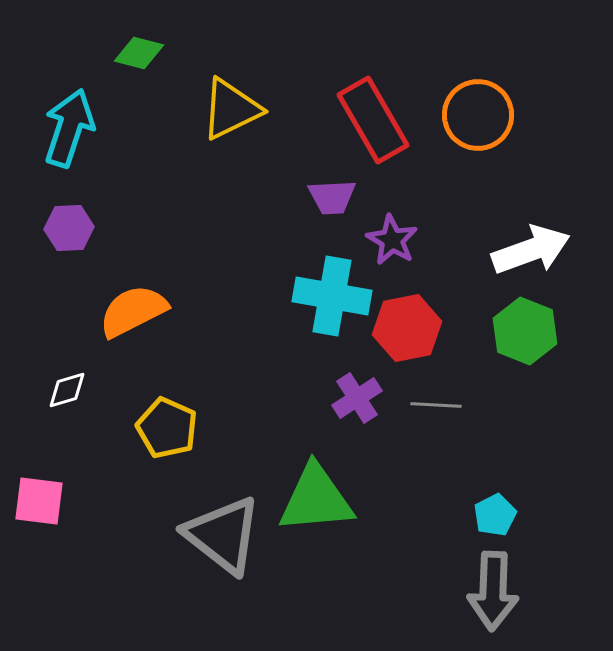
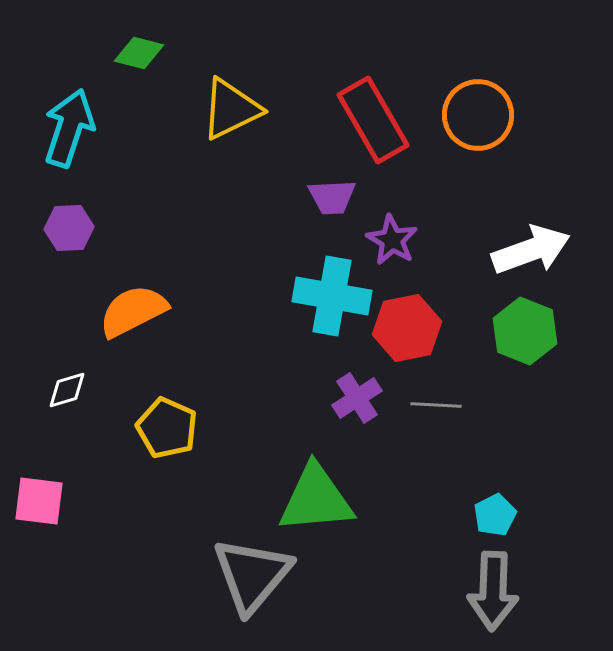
gray triangle: moved 29 px right, 40 px down; rotated 32 degrees clockwise
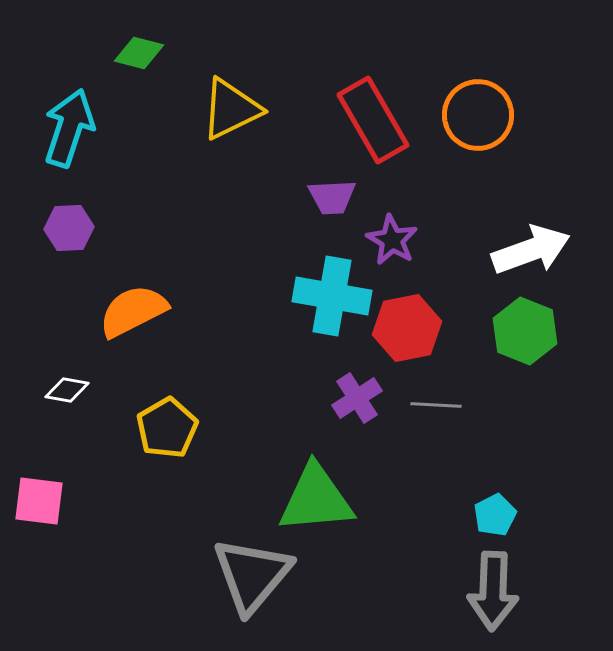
white diamond: rotated 27 degrees clockwise
yellow pentagon: rotated 18 degrees clockwise
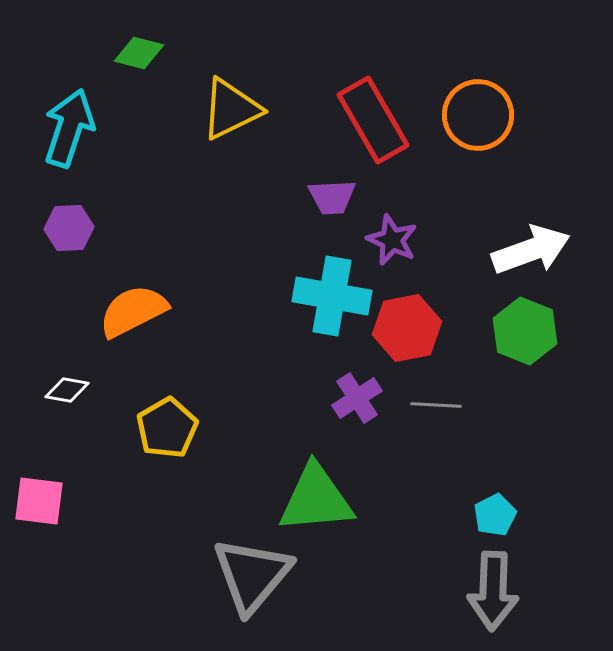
purple star: rotated 6 degrees counterclockwise
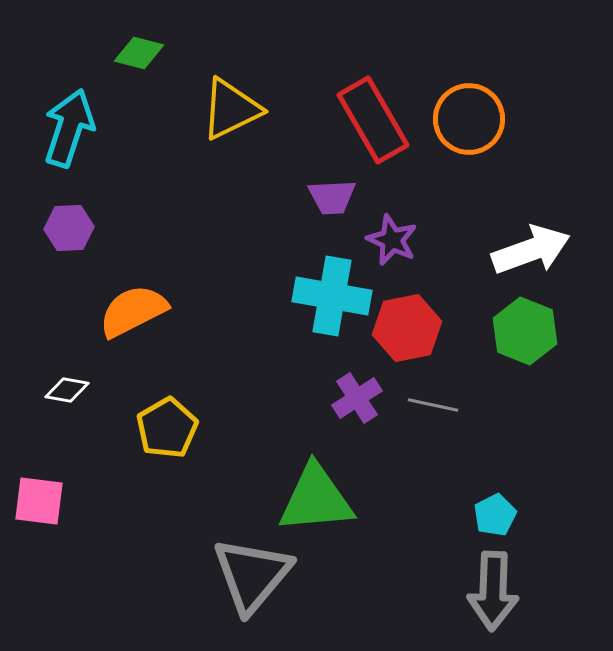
orange circle: moved 9 px left, 4 px down
gray line: moved 3 px left; rotated 9 degrees clockwise
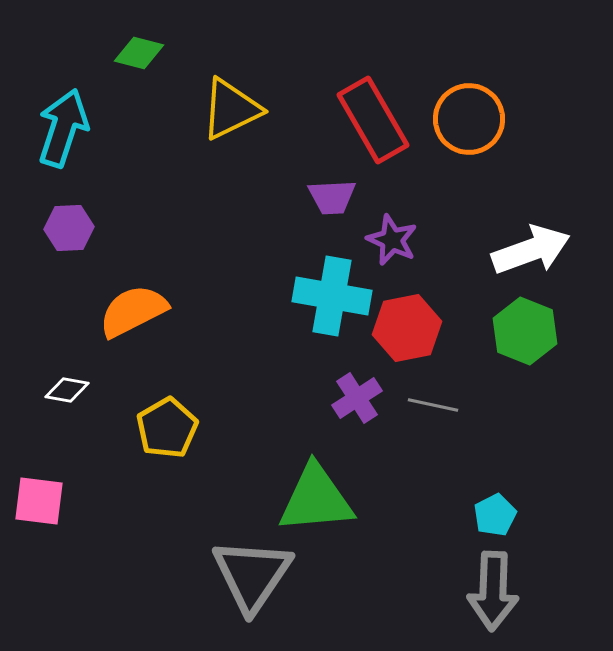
cyan arrow: moved 6 px left
gray triangle: rotated 6 degrees counterclockwise
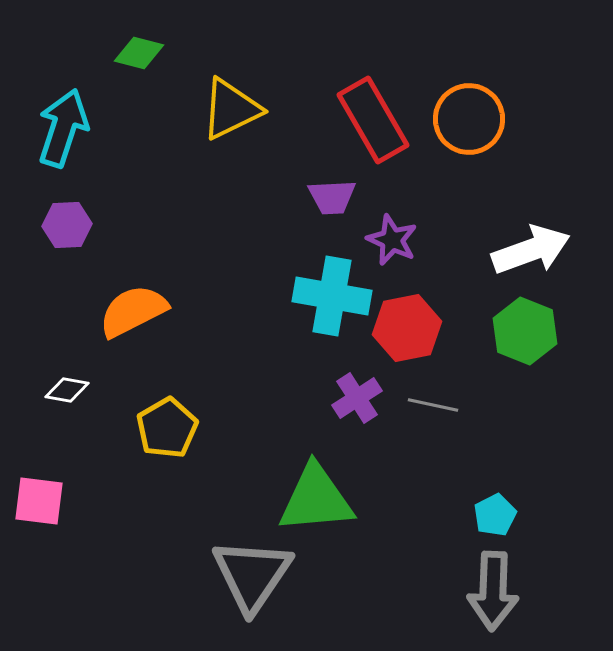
purple hexagon: moved 2 px left, 3 px up
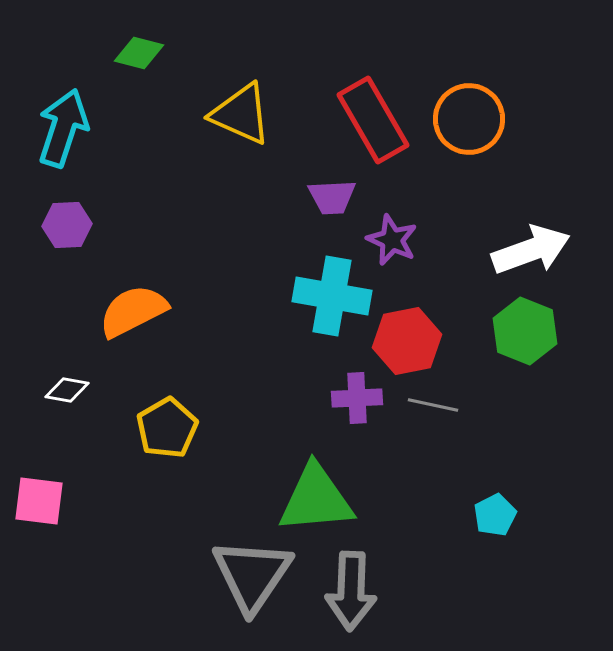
yellow triangle: moved 10 px right, 5 px down; rotated 50 degrees clockwise
red hexagon: moved 13 px down
purple cross: rotated 30 degrees clockwise
gray arrow: moved 142 px left
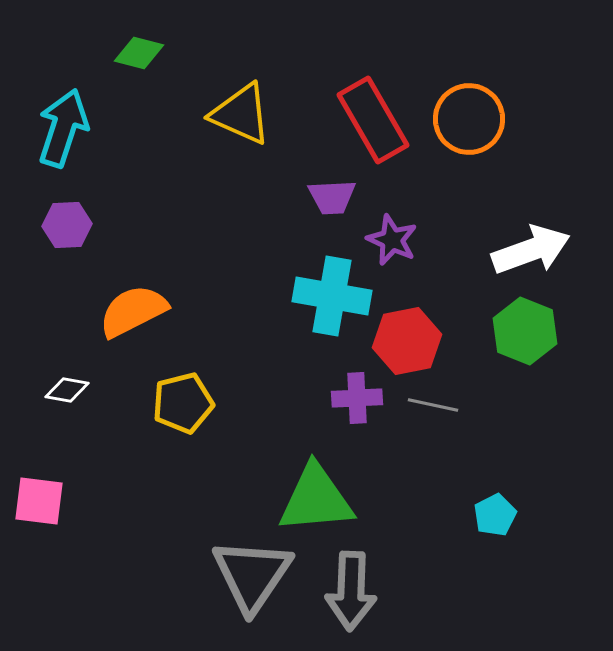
yellow pentagon: moved 16 px right, 25 px up; rotated 16 degrees clockwise
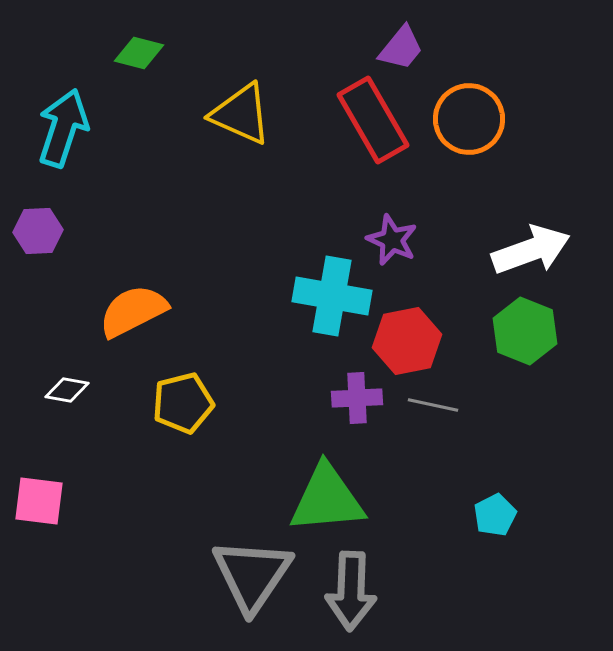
purple trapezoid: moved 69 px right, 149 px up; rotated 48 degrees counterclockwise
purple hexagon: moved 29 px left, 6 px down
green triangle: moved 11 px right
